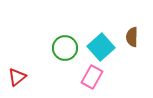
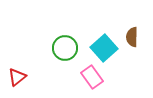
cyan square: moved 3 px right, 1 px down
pink rectangle: rotated 65 degrees counterclockwise
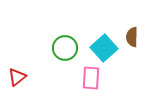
pink rectangle: moved 1 px left, 1 px down; rotated 40 degrees clockwise
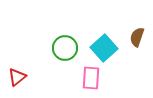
brown semicircle: moved 5 px right; rotated 18 degrees clockwise
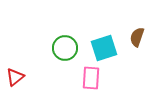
cyan square: rotated 24 degrees clockwise
red triangle: moved 2 px left
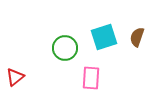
cyan square: moved 11 px up
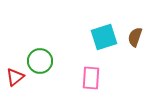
brown semicircle: moved 2 px left
green circle: moved 25 px left, 13 px down
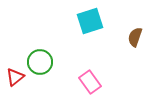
cyan square: moved 14 px left, 16 px up
green circle: moved 1 px down
pink rectangle: moved 1 px left, 4 px down; rotated 40 degrees counterclockwise
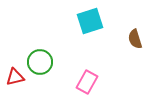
brown semicircle: moved 2 px down; rotated 36 degrees counterclockwise
red triangle: rotated 24 degrees clockwise
pink rectangle: moved 3 px left; rotated 65 degrees clockwise
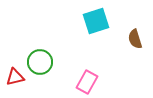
cyan square: moved 6 px right
